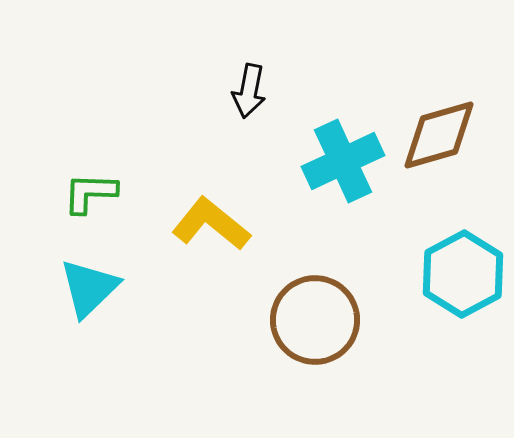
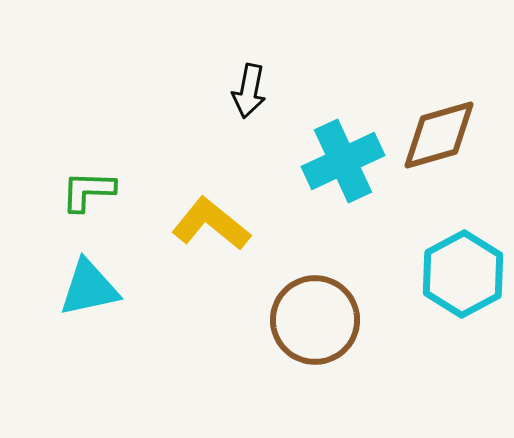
green L-shape: moved 2 px left, 2 px up
cyan triangle: rotated 32 degrees clockwise
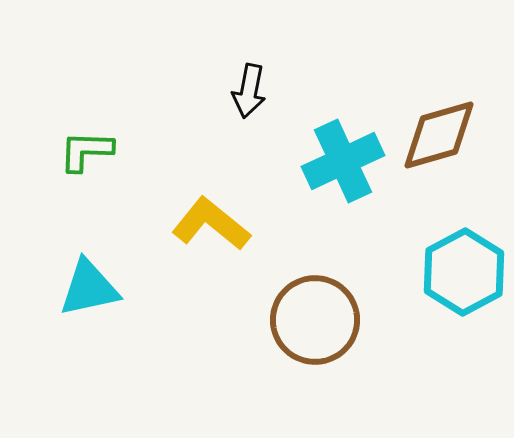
green L-shape: moved 2 px left, 40 px up
cyan hexagon: moved 1 px right, 2 px up
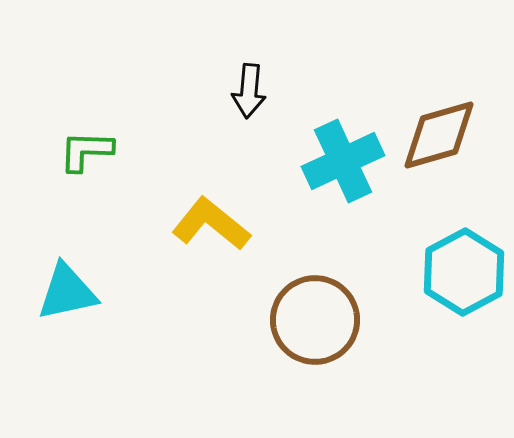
black arrow: rotated 6 degrees counterclockwise
cyan triangle: moved 22 px left, 4 px down
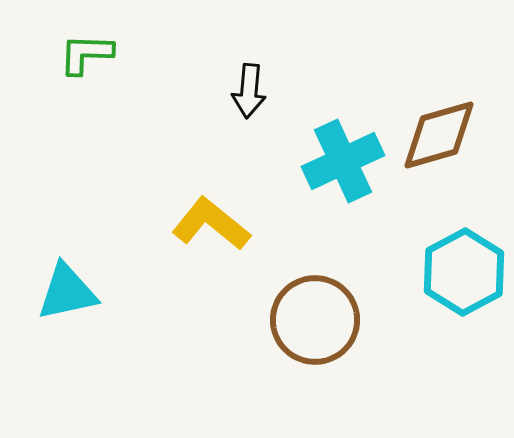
green L-shape: moved 97 px up
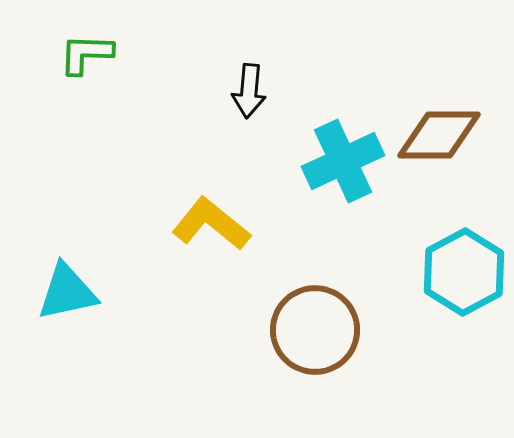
brown diamond: rotated 16 degrees clockwise
brown circle: moved 10 px down
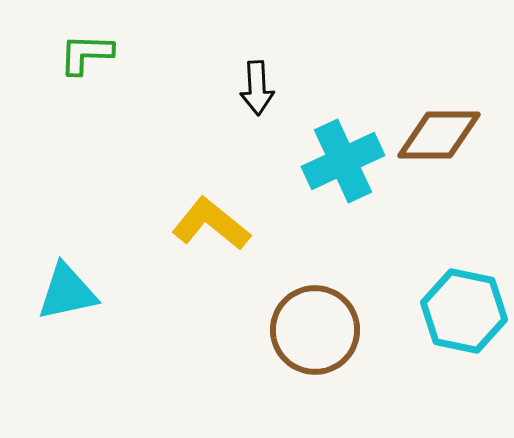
black arrow: moved 8 px right, 3 px up; rotated 8 degrees counterclockwise
cyan hexagon: moved 39 px down; rotated 20 degrees counterclockwise
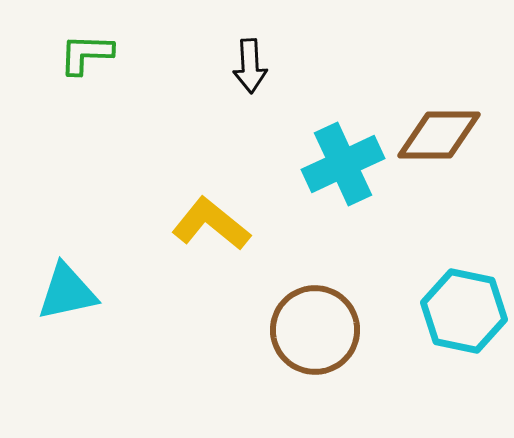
black arrow: moved 7 px left, 22 px up
cyan cross: moved 3 px down
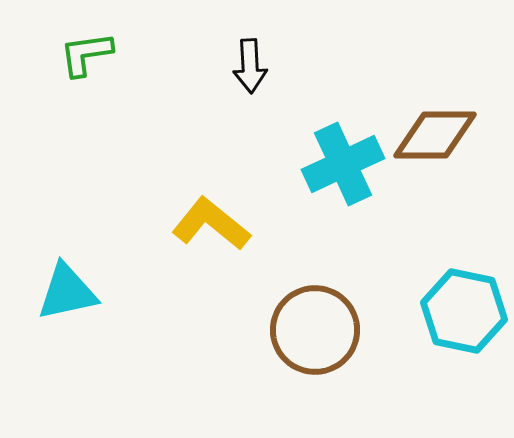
green L-shape: rotated 10 degrees counterclockwise
brown diamond: moved 4 px left
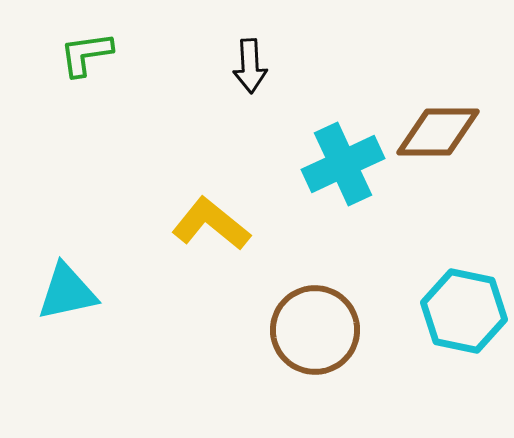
brown diamond: moved 3 px right, 3 px up
